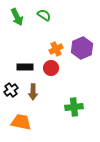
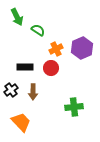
green semicircle: moved 6 px left, 15 px down
orange trapezoid: rotated 35 degrees clockwise
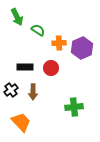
orange cross: moved 3 px right, 6 px up; rotated 24 degrees clockwise
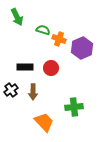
green semicircle: moved 5 px right; rotated 16 degrees counterclockwise
orange cross: moved 4 px up; rotated 24 degrees clockwise
orange trapezoid: moved 23 px right
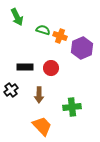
orange cross: moved 1 px right, 3 px up
brown arrow: moved 6 px right, 3 px down
green cross: moved 2 px left
orange trapezoid: moved 2 px left, 4 px down
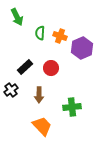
green semicircle: moved 3 px left, 3 px down; rotated 104 degrees counterclockwise
black rectangle: rotated 42 degrees counterclockwise
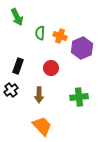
black rectangle: moved 7 px left, 1 px up; rotated 28 degrees counterclockwise
green cross: moved 7 px right, 10 px up
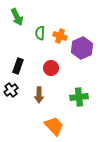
orange trapezoid: moved 12 px right
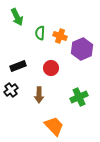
purple hexagon: moved 1 px down
black rectangle: rotated 49 degrees clockwise
green cross: rotated 18 degrees counterclockwise
